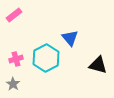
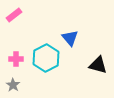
pink cross: rotated 16 degrees clockwise
gray star: moved 1 px down
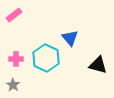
cyan hexagon: rotated 8 degrees counterclockwise
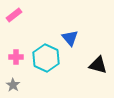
pink cross: moved 2 px up
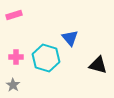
pink rectangle: rotated 21 degrees clockwise
cyan hexagon: rotated 8 degrees counterclockwise
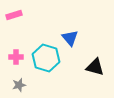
black triangle: moved 3 px left, 2 px down
gray star: moved 6 px right; rotated 24 degrees clockwise
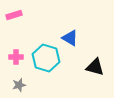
blue triangle: rotated 18 degrees counterclockwise
